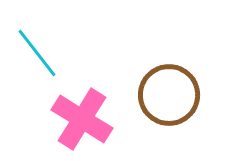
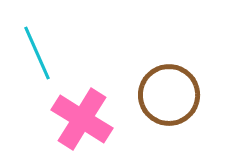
cyan line: rotated 14 degrees clockwise
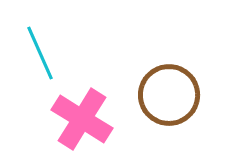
cyan line: moved 3 px right
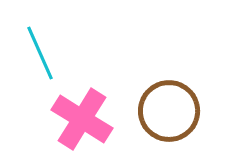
brown circle: moved 16 px down
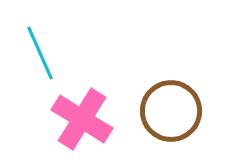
brown circle: moved 2 px right
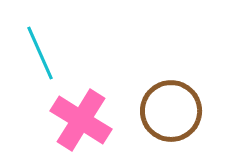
pink cross: moved 1 px left, 1 px down
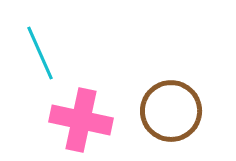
pink cross: rotated 20 degrees counterclockwise
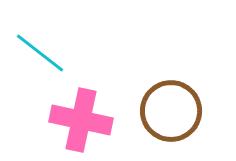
cyan line: rotated 28 degrees counterclockwise
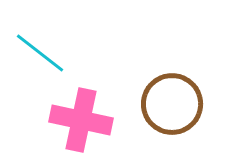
brown circle: moved 1 px right, 7 px up
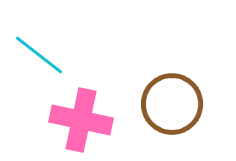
cyan line: moved 1 px left, 2 px down
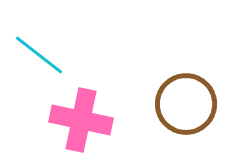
brown circle: moved 14 px right
